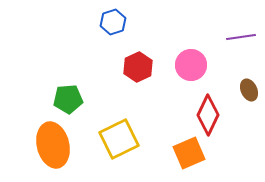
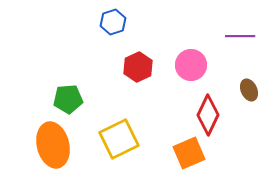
purple line: moved 1 px left, 1 px up; rotated 8 degrees clockwise
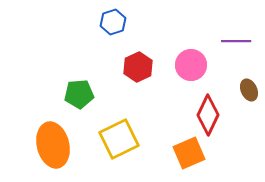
purple line: moved 4 px left, 5 px down
green pentagon: moved 11 px right, 5 px up
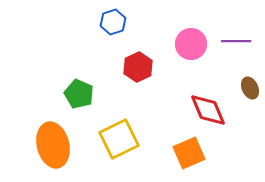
pink circle: moved 21 px up
brown ellipse: moved 1 px right, 2 px up
green pentagon: rotated 28 degrees clockwise
red diamond: moved 5 px up; rotated 48 degrees counterclockwise
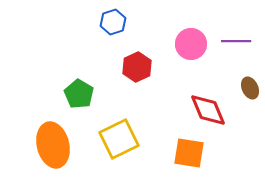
red hexagon: moved 1 px left
green pentagon: rotated 8 degrees clockwise
orange square: rotated 32 degrees clockwise
